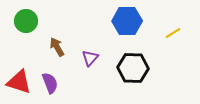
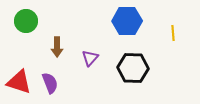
yellow line: rotated 63 degrees counterclockwise
brown arrow: rotated 150 degrees counterclockwise
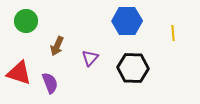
brown arrow: moved 1 px up; rotated 24 degrees clockwise
red triangle: moved 9 px up
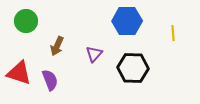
purple triangle: moved 4 px right, 4 px up
purple semicircle: moved 3 px up
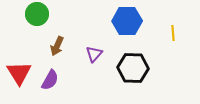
green circle: moved 11 px right, 7 px up
red triangle: rotated 40 degrees clockwise
purple semicircle: rotated 50 degrees clockwise
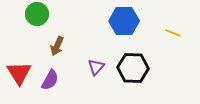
blue hexagon: moved 3 px left
yellow line: rotated 63 degrees counterclockwise
purple triangle: moved 2 px right, 13 px down
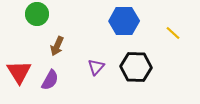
yellow line: rotated 21 degrees clockwise
black hexagon: moved 3 px right, 1 px up
red triangle: moved 1 px up
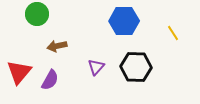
yellow line: rotated 14 degrees clockwise
brown arrow: rotated 54 degrees clockwise
red triangle: rotated 12 degrees clockwise
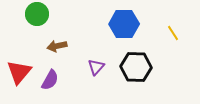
blue hexagon: moved 3 px down
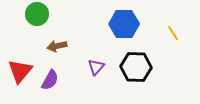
red triangle: moved 1 px right, 1 px up
